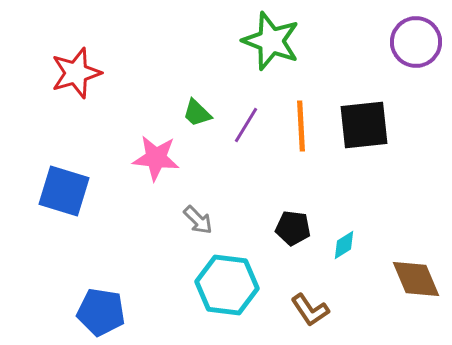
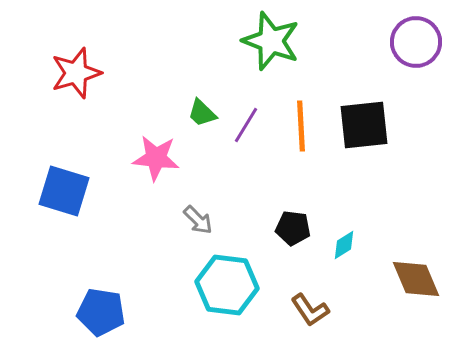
green trapezoid: moved 5 px right
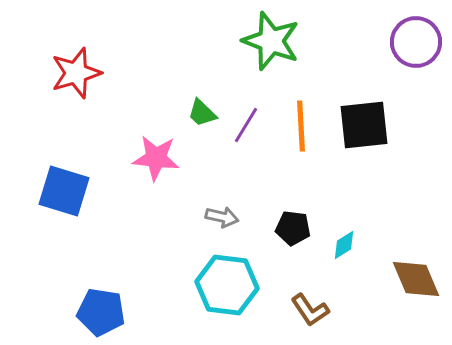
gray arrow: moved 24 px right, 3 px up; rotated 32 degrees counterclockwise
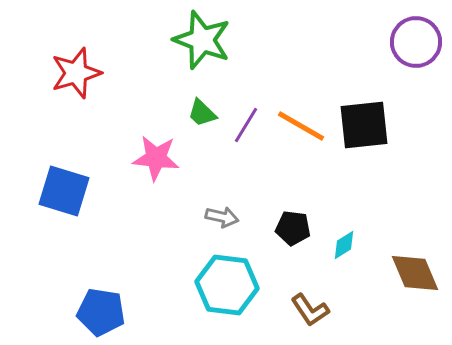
green star: moved 69 px left, 1 px up
orange line: rotated 57 degrees counterclockwise
brown diamond: moved 1 px left, 6 px up
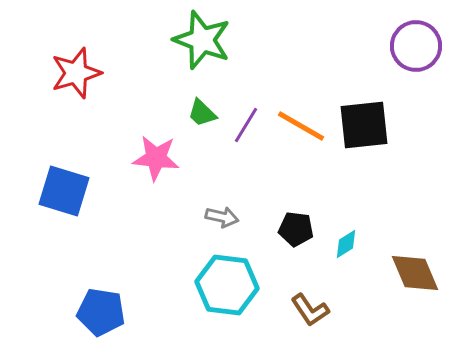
purple circle: moved 4 px down
black pentagon: moved 3 px right, 1 px down
cyan diamond: moved 2 px right, 1 px up
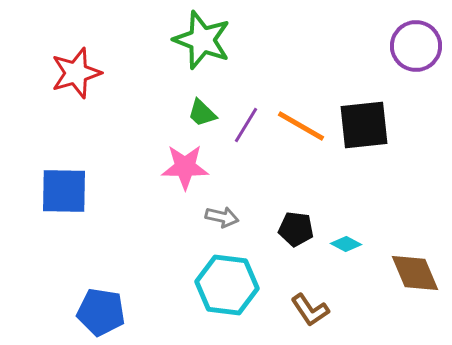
pink star: moved 29 px right, 9 px down; rotated 6 degrees counterclockwise
blue square: rotated 16 degrees counterclockwise
cyan diamond: rotated 60 degrees clockwise
